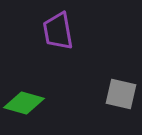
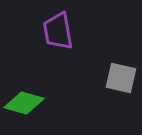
gray square: moved 16 px up
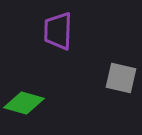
purple trapezoid: rotated 12 degrees clockwise
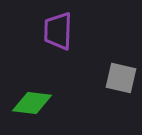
green diamond: moved 8 px right; rotated 9 degrees counterclockwise
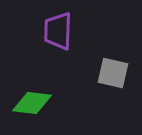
gray square: moved 8 px left, 5 px up
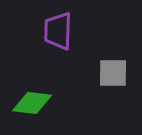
gray square: rotated 12 degrees counterclockwise
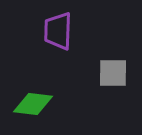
green diamond: moved 1 px right, 1 px down
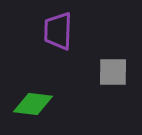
gray square: moved 1 px up
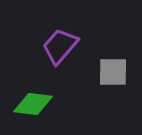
purple trapezoid: moved 2 px right, 15 px down; rotated 39 degrees clockwise
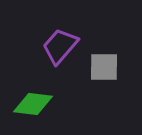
gray square: moved 9 px left, 5 px up
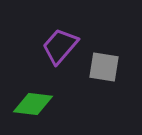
gray square: rotated 8 degrees clockwise
